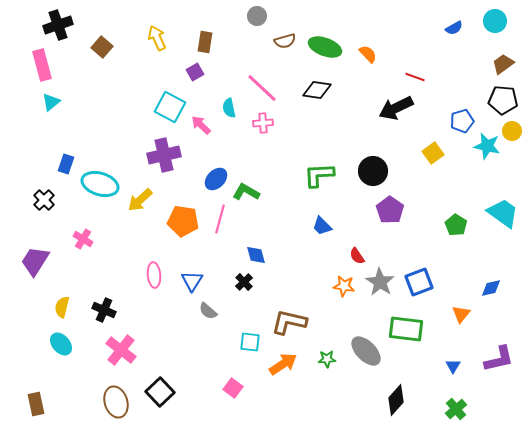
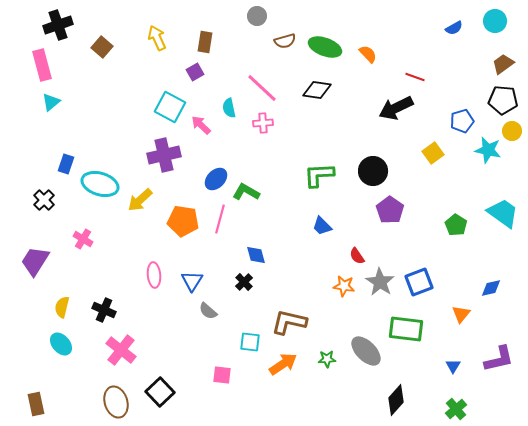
cyan star at (487, 146): moved 1 px right, 4 px down
pink square at (233, 388): moved 11 px left, 13 px up; rotated 30 degrees counterclockwise
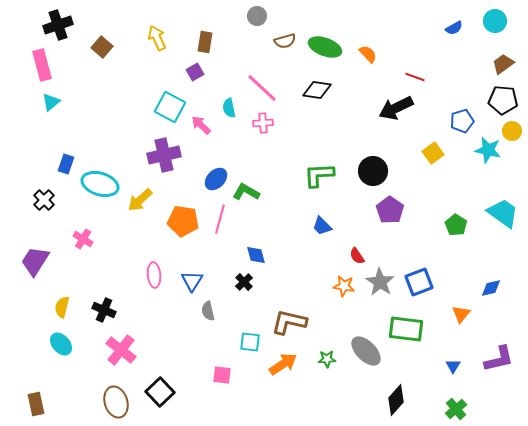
gray semicircle at (208, 311): rotated 36 degrees clockwise
